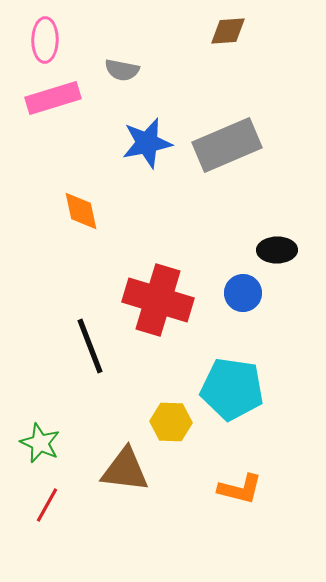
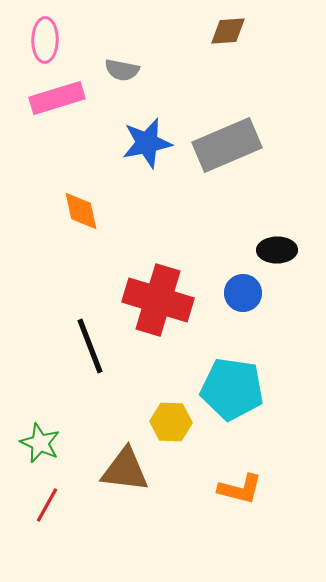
pink rectangle: moved 4 px right
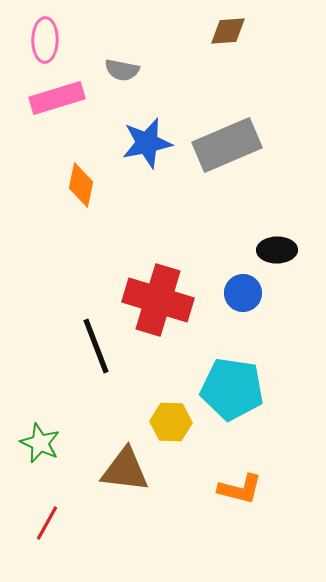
orange diamond: moved 26 px up; rotated 24 degrees clockwise
black line: moved 6 px right
red line: moved 18 px down
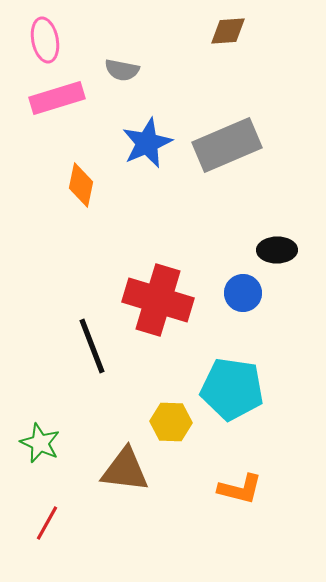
pink ellipse: rotated 12 degrees counterclockwise
blue star: rotated 12 degrees counterclockwise
black line: moved 4 px left
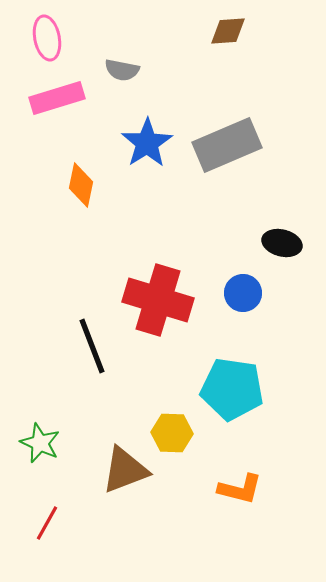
pink ellipse: moved 2 px right, 2 px up
blue star: rotated 9 degrees counterclockwise
black ellipse: moved 5 px right, 7 px up; rotated 15 degrees clockwise
yellow hexagon: moved 1 px right, 11 px down
brown triangle: rotated 28 degrees counterclockwise
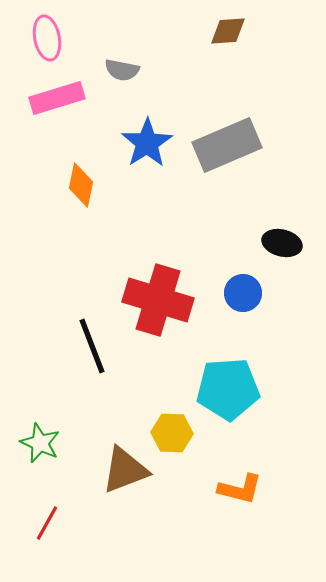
cyan pentagon: moved 4 px left; rotated 12 degrees counterclockwise
